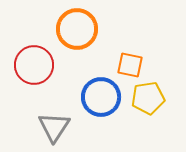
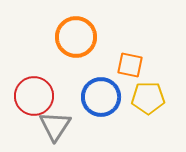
orange circle: moved 1 px left, 8 px down
red circle: moved 31 px down
yellow pentagon: rotated 8 degrees clockwise
gray triangle: moved 1 px right, 1 px up
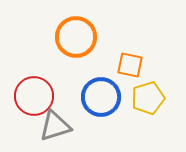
yellow pentagon: rotated 16 degrees counterclockwise
gray triangle: rotated 40 degrees clockwise
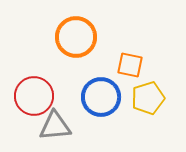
gray triangle: rotated 12 degrees clockwise
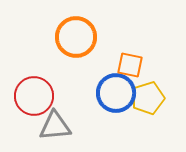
blue circle: moved 15 px right, 4 px up
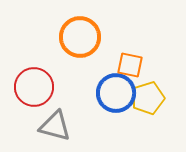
orange circle: moved 4 px right
red circle: moved 9 px up
gray triangle: rotated 20 degrees clockwise
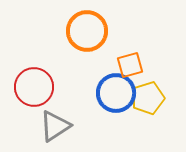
orange circle: moved 7 px right, 6 px up
orange square: rotated 28 degrees counterclockwise
gray triangle: rotated 48 degrees counterclockwise
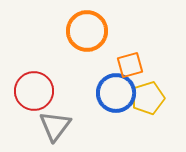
red circle: moved 4 px down
gray triangle: rotated 20 degrees counterclockwise
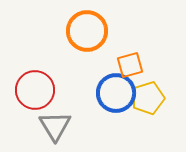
red circle: moved 1 px right, 1 px up
gray triangle: rotated 8 degrees counterclockwise
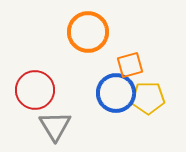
orange circle: moved 1 px right, 1 px down
yellow pentagon: rotated 16 degrees clockwise
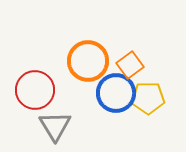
orange circle: moved 29 px down
orange square: rotated 20 degrees counterclockwise
